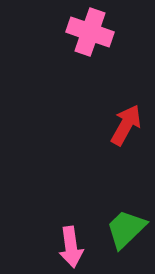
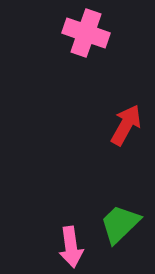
pink cross: moved 4 px left, 1 px down
green trapezoid: moved 6 px left, 5 px up
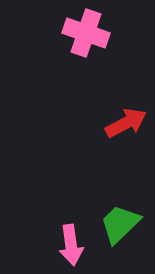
red arrow: moved 2 px up; rotated 33 degrees clockwise
pink arrow: moved 2 px up
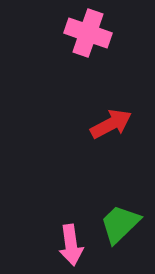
pink cross: moved 2 px right
red arrow: moved 15 px left, 1 px down
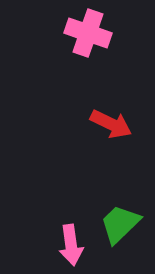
red arrow: rotated 54 degrees clockwise
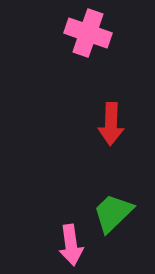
red arrow: rotated 66 degrees clockwise
green trapezoid: moved 7 px left, 11 px up
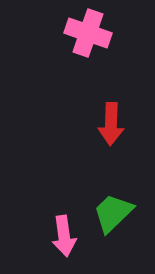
pink arrow: moved 7 px left, 9 px up
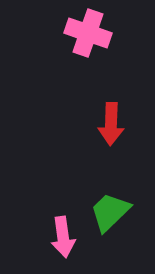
green trapezoid: moved 3 px left, 1 px up
pink arrow: moved 1 px left, 1 px down
